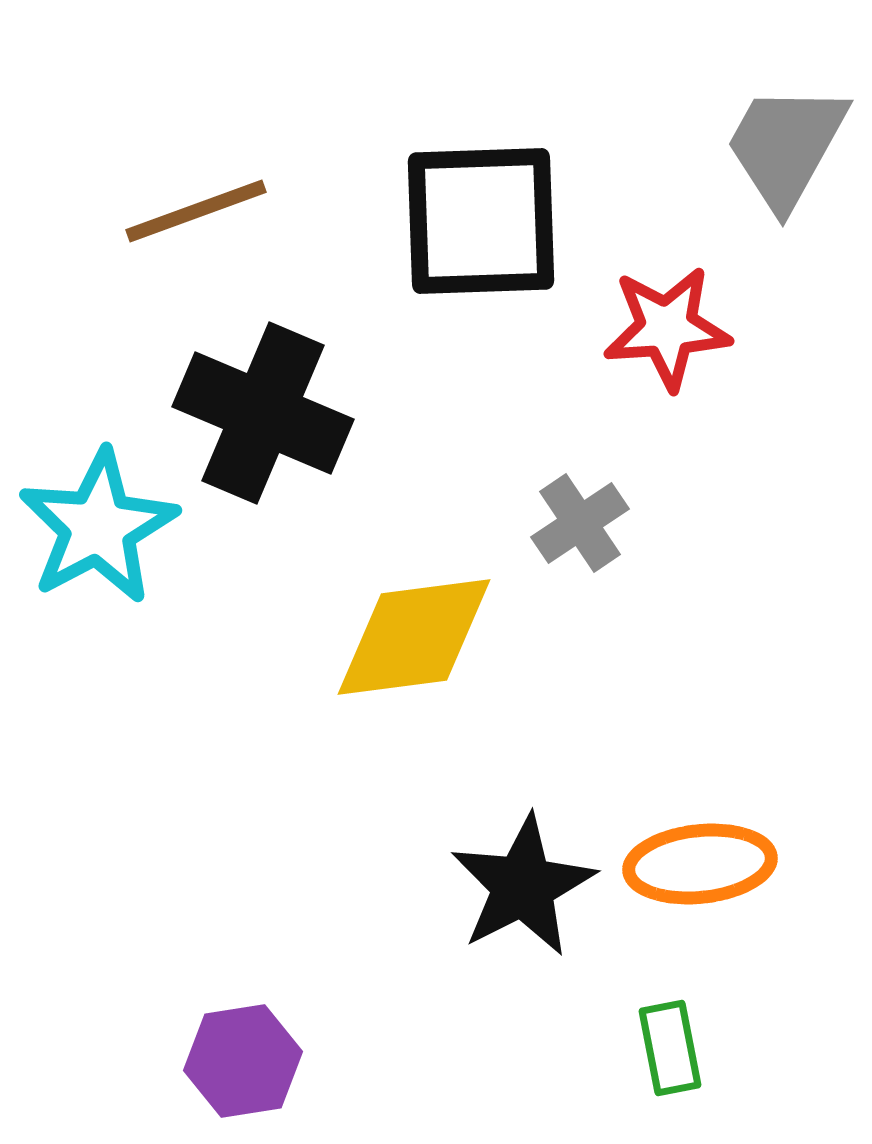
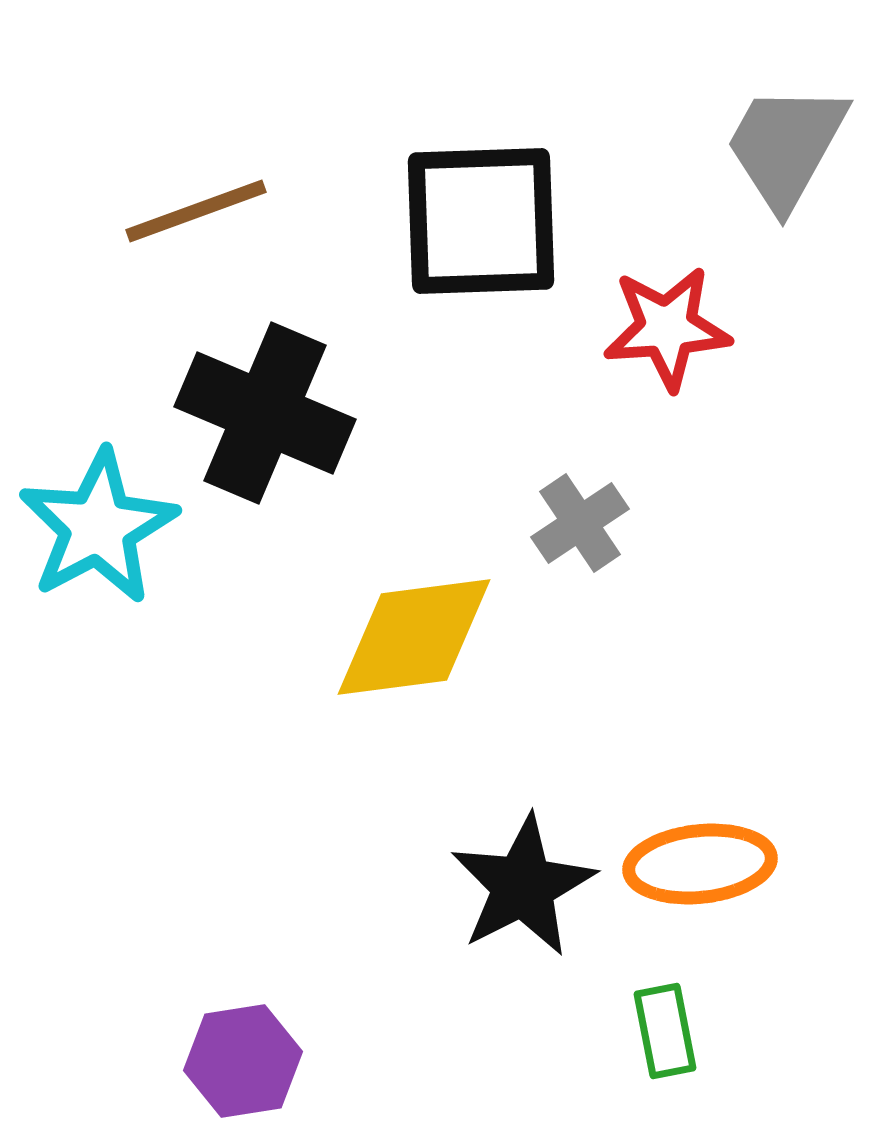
black cross: moved 2 px right
green rectangle: moved 5 px left, 17 px up
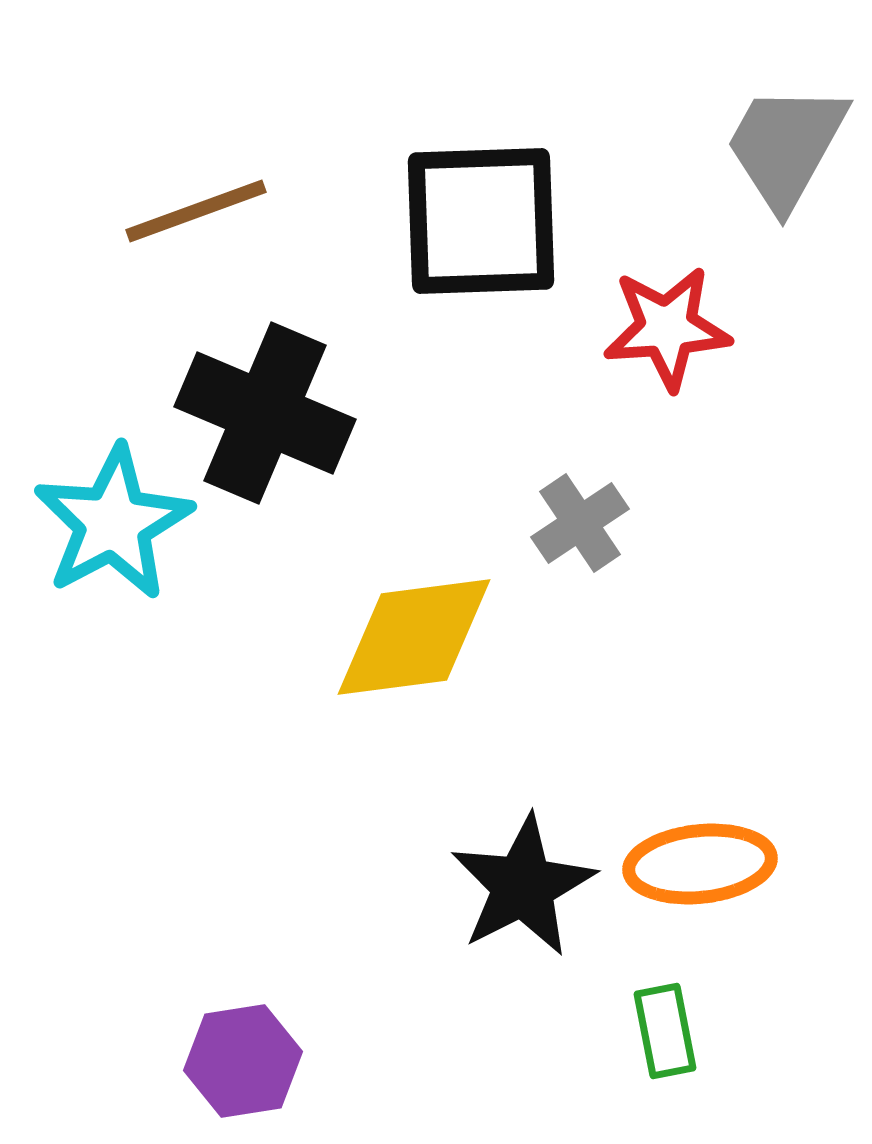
cyan star: moved 15 px right, 4 px up
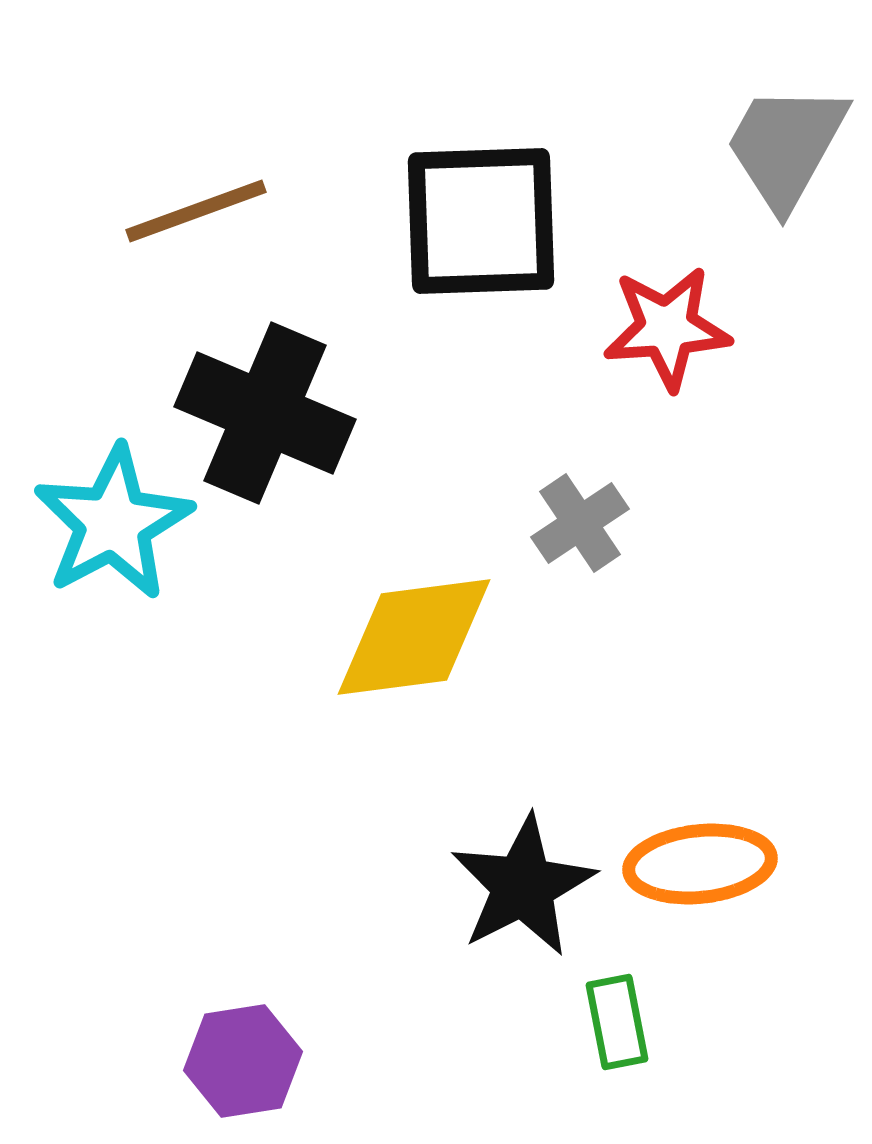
green rectangle: moved 48 px left, 9 px up
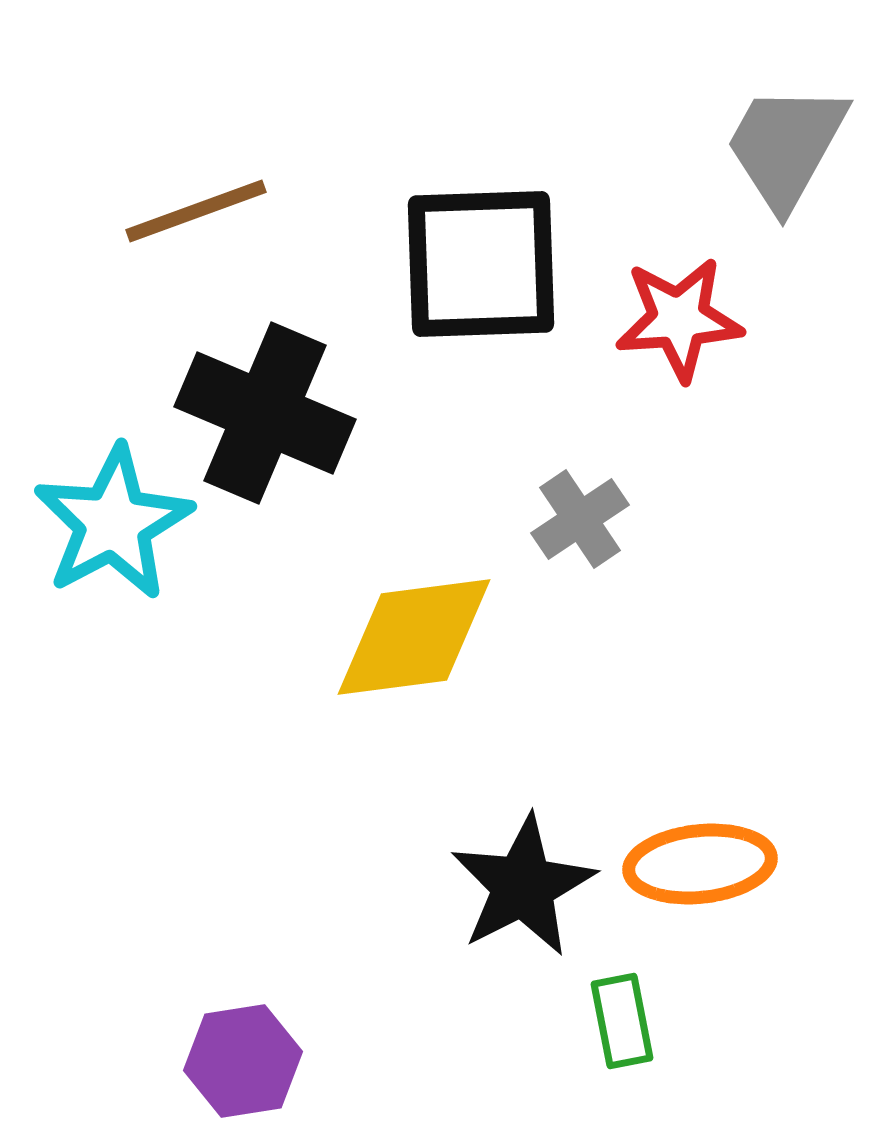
black square: moved 43 px down
red star: moved 12 px right, 9 px up
gray cross: moved 4 px up
green rectangle: moved 5 px right, 1 px up
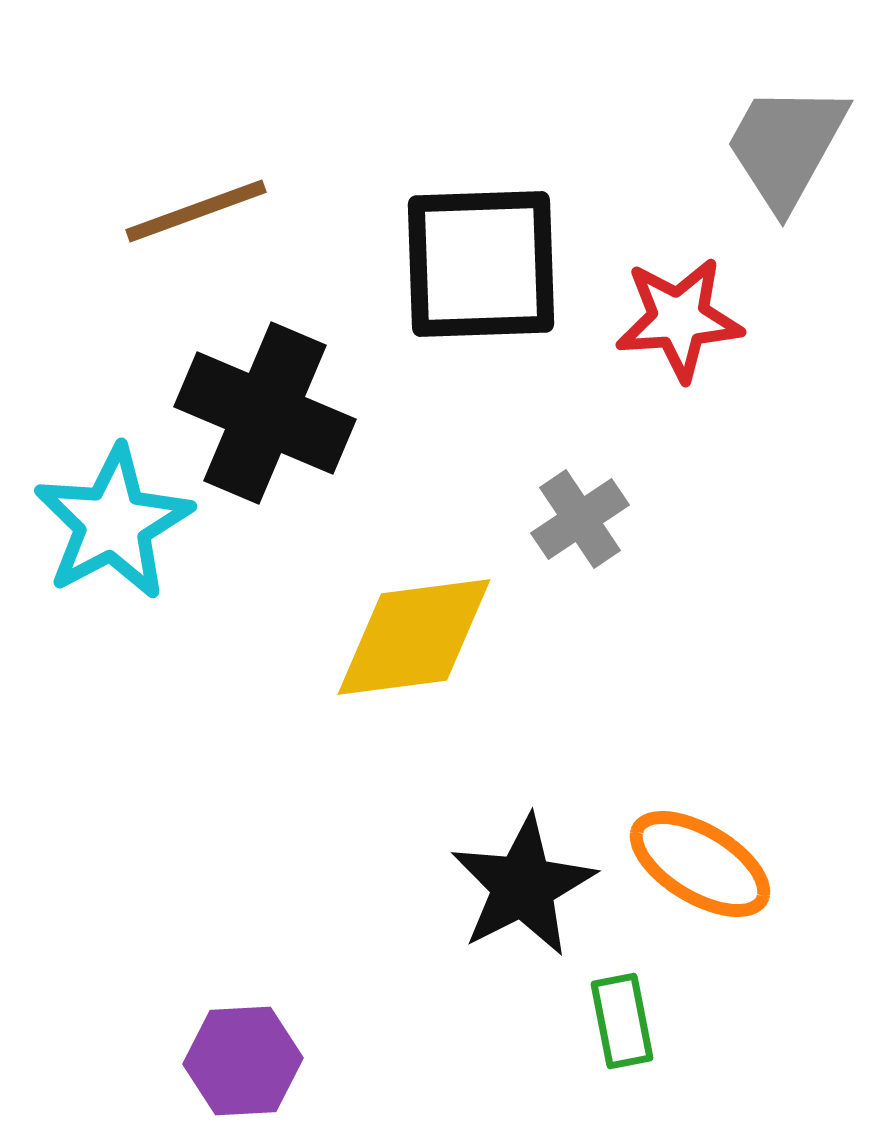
orange ellipse: rotated 37 degrees clockwise
purple hexagon: rotated 6 degrees clockwise
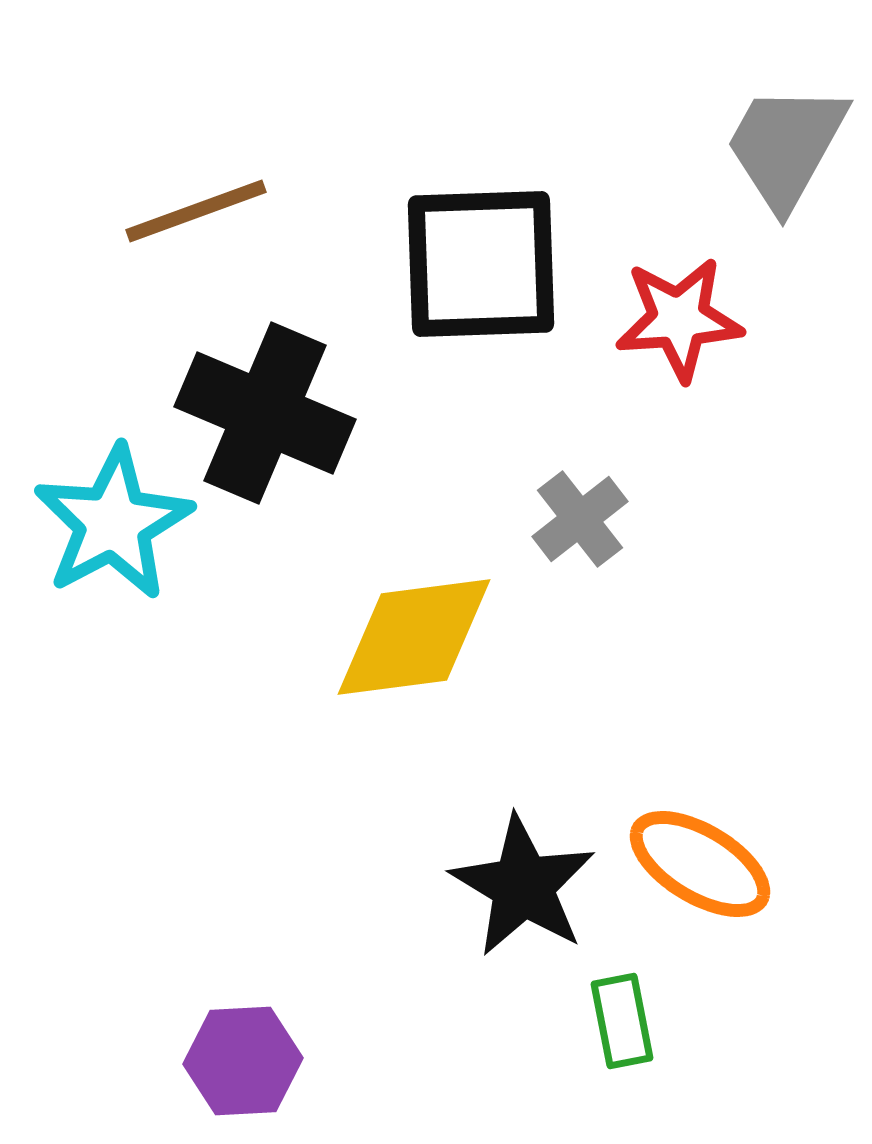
gray cross: rotated 4 degrees counterclockwise
black star: rotated 14 degrees counterclockwise
